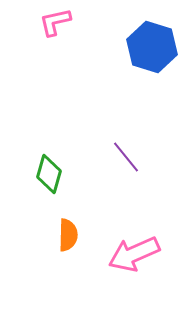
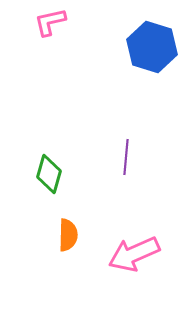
pink L-shape: moved 5 px left
purple line: rotated 44 degrees clockwise
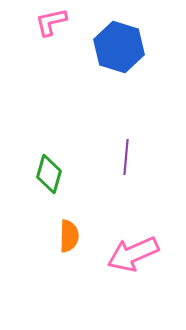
pink L-shape: moved 1 px right
blue hexagon: moved 33 px left
orange semicircle: moved 1 px right, 1 px down
pink arrow: moved 1 px left
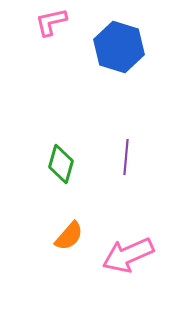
green diamond: moved 12 px right, 10 px up
orange semicircle: rotated 40 degrees clockwise
pink arrow: moved 5 px left, 1 px down
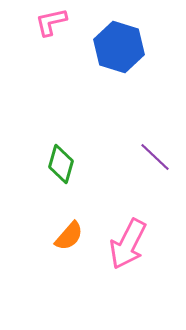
purple line: moved 29 px right; rotated 52 degrees counterclockwise
pink arrow: moved 11 px up; rotated 39 degrees counterclockwise
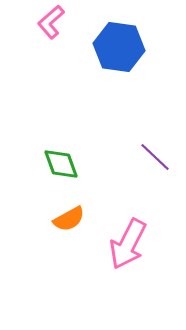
pink L-shape: rotated 28 degrees counterclockwise
blue hexagon: rotated 9 degrees counterclockwise
green diamond: rotated 36 degrees counterclockwise
orange semicircle: moved 17 px up; rotated 20 degrees clockwise
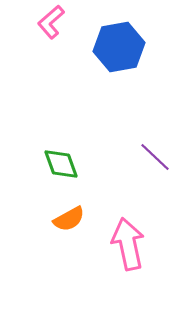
blue hexagon: rotated 18 degrees counterclockwise
pink arrow: rotated 141 degrees clockwise
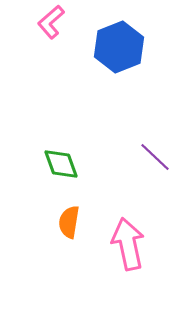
blue hexagon: rotated 12 degrees counterclockwise
orange semicircle: moved 3 px down; rotated 128 degrees clockwise
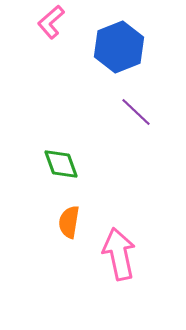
purple line: moved 19 px left, 45 px up
pink arrow: moved 9 px left, 10 px down
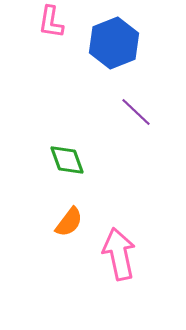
pink L-shape: rotated 40 degrees counterclockwise
blue hexagon: moved 5 px left, 4 px up
green diamond: moved 6 px right, 4 px up
orange semicircle: rotated 152 degrees counterclockwise
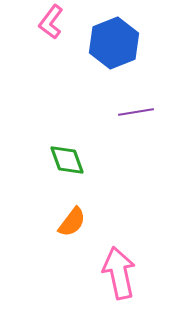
pink L-shape: rotated 28 degrees clockwise
purple line: rotated 52 degrees counterclockwise
orange semicircle: moved 3 px right
pink arrow: moved 19 px down
